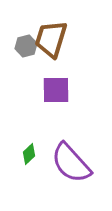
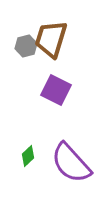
purple square: rotated 28 degrees clockwise
green diamond: moved 1 px left, 2 px down
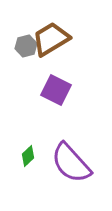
brown trapezoid: rotated 42 degrees clockwise
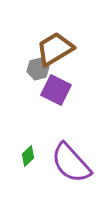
brown trapezoid: moved 4 px right, 10 px down
gray hexagon: moved 12 px right, 23 px down
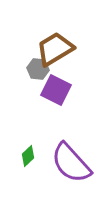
gray hexagon: rotated 20 degrees clockwise
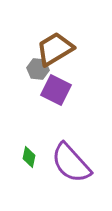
green diamond: moved 1 px right, 1 px down; rotated 35 degrees counterclockwise
